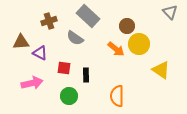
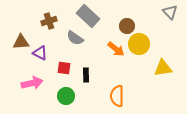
yellow triangle: moved 2 px right, 2 px up; rotated 42 degrees counterclockwise
green circle: moved 3 px left
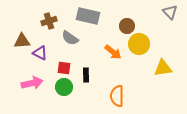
gray rectangle: rotated 30 degrees counterclockwise
gray semicircle: moved 5 px left
brown triangle: moved 1 px right, 1 px up
orange arrow: moved 3 px left, 3 px down
green circle: moved 2 px left, 9 px up
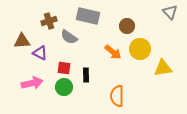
gray semicircle: moved 1 px left, 1 px up
yellow circle: moved 1 px right, 5 px down
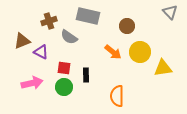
brown triangle: rotated 18 degrees counterclockwise
yellow circle: moved 3 px down
purple triangle: moved 1 px right, 1 px up
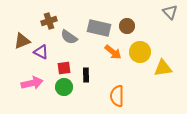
gray rectangle: moved 11 px right, 12 px down
red square: rotated 16 degrees counterclockwise
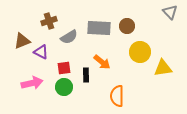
gray rectangle: rotated 10 degrees counterclockwise
gray semicircle: rotated 66 degrees counterclockwise
orange arrow: moved 11 px left, 10 px down
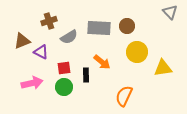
yellow circle: moved 3 px left
orange semicircle: moved 7 px right; rotated 25 degrees clockwise
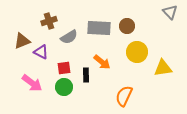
pink arrow: rotated 50 degrees clockwise
